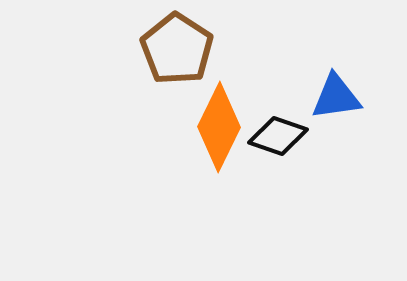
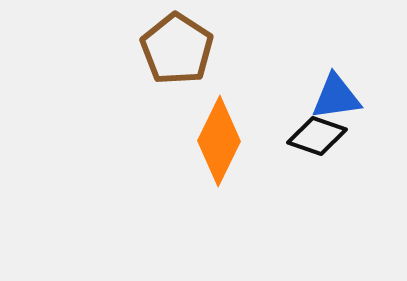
orange diamond: moved 14 px down
black diamond: moved 39 px right
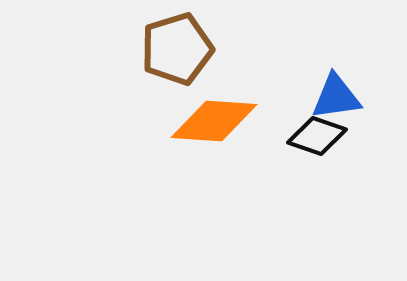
brown pentagon: rotated 22 degrees clockwise
orange diamond: moved 5 px left, 20 px up; rotated 68 degrees clockwise
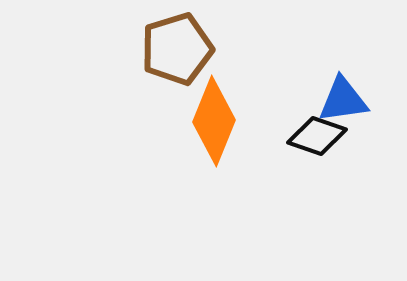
blue triangle: moved 7 px right, 3 px down
orange diamond: rotated 72 degrees counterclockwise
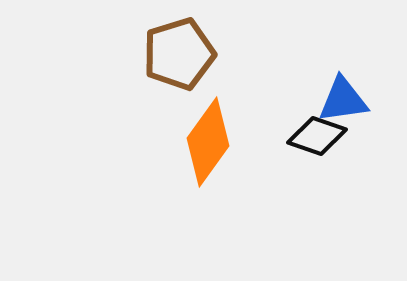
brown pentagon: moved 2 px right, 5 px down
orange diamond: moved 6 px left, 21 px down; rotated 14 degrees clockwise
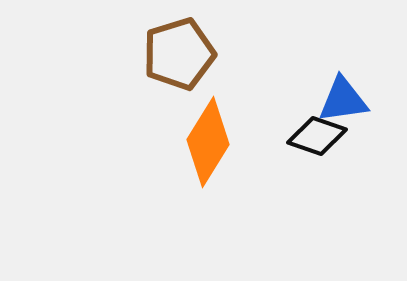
orange diamond: rotated 4 degrees counterclockwise
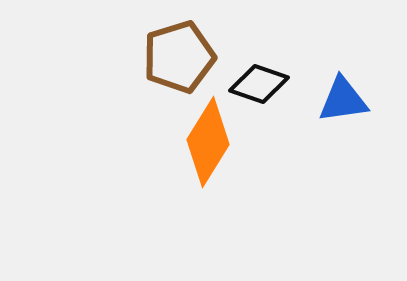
brown pentagon: moved 3 px down
black diamond: moved 58 px left, 52 px up
